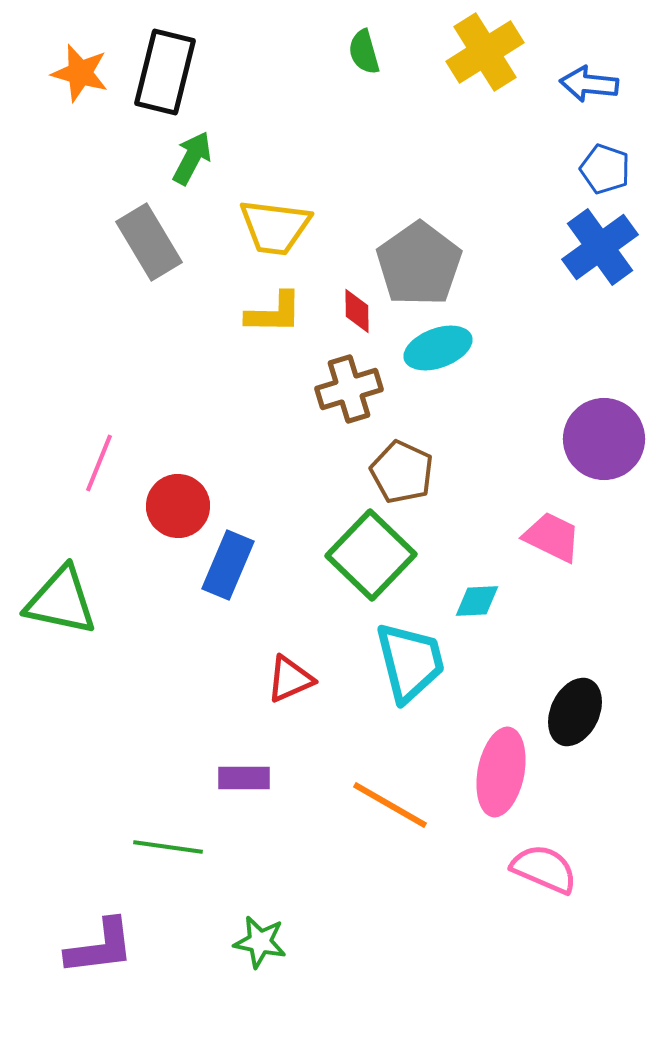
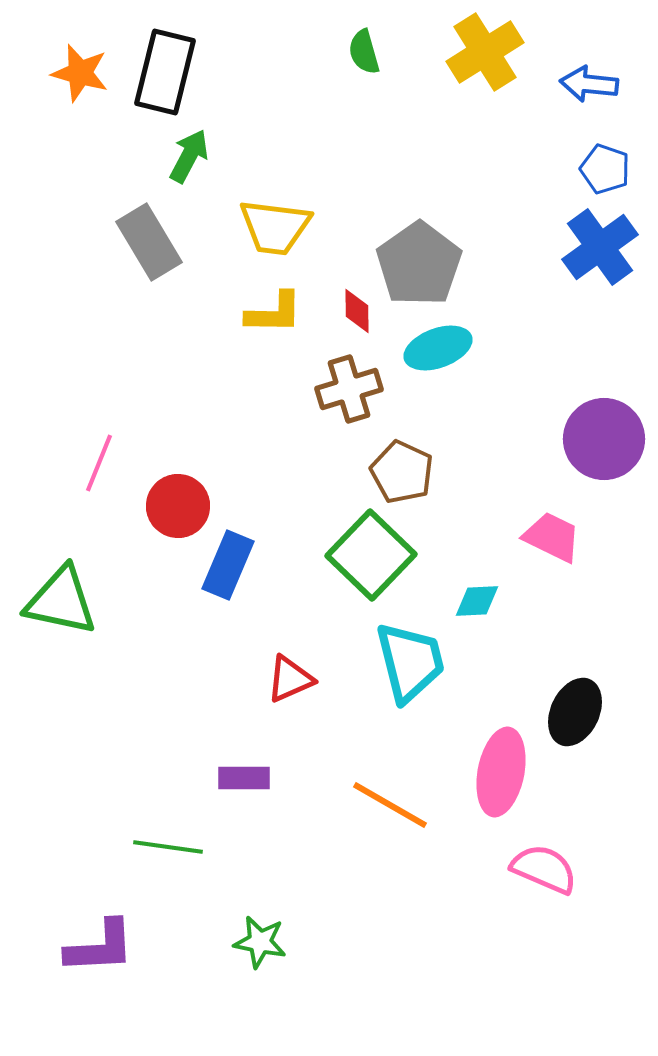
green arrow: moved 3 px left, 2 px up
purple L-shape: rotated 4 degrees clockwise
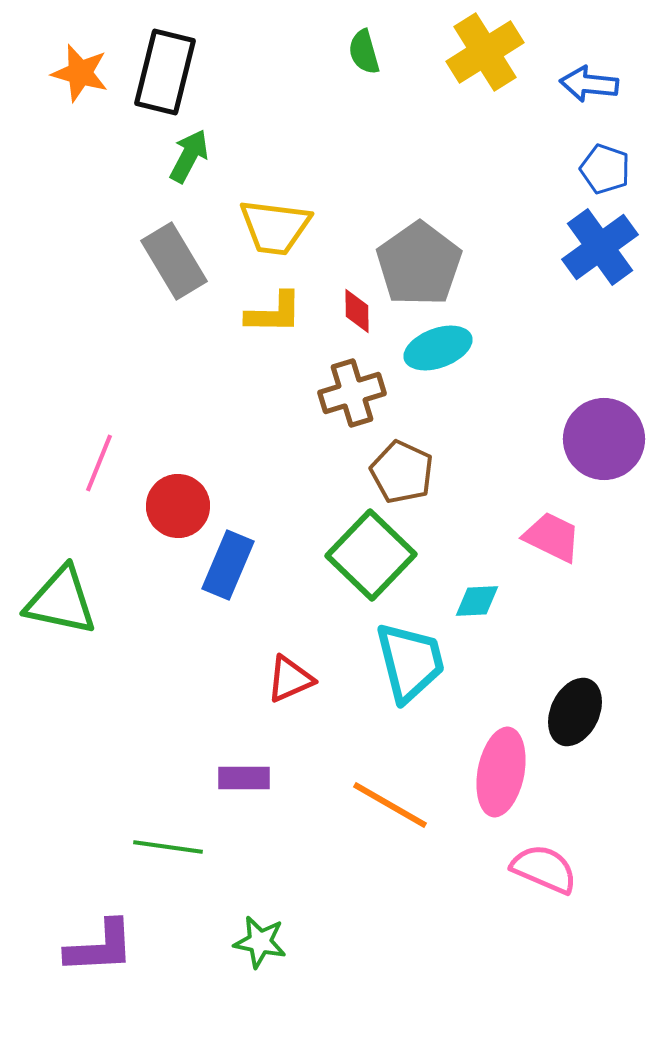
gray rectangle: moved 25 px right, 19 px down
brown cross: moved 3 px right, 4 px down
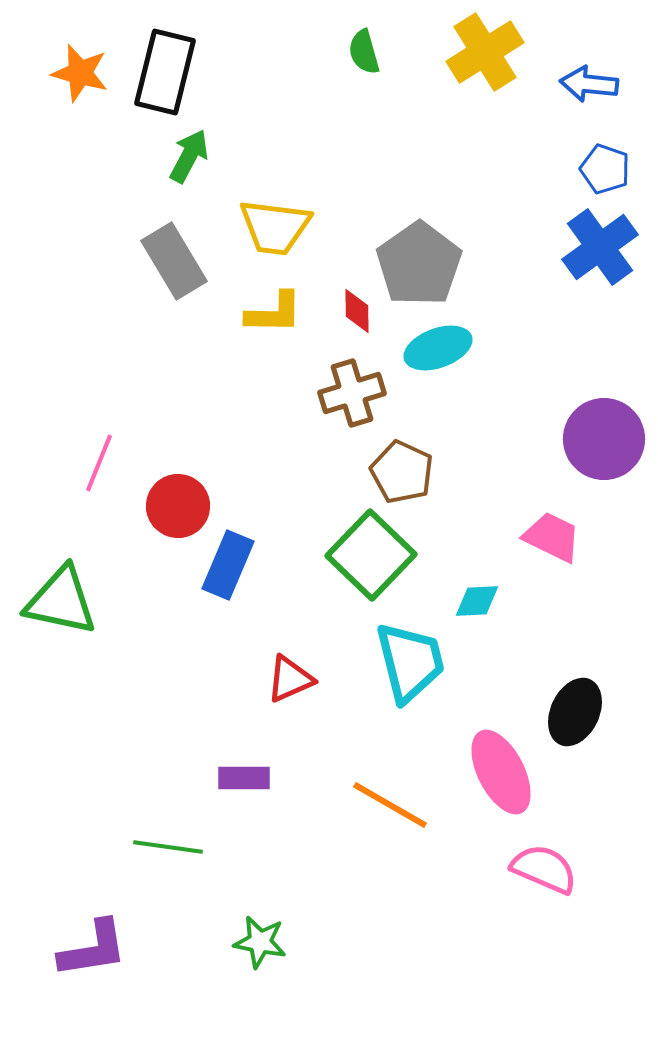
pink ellipse: rotated 38 degrees counterclockwise
purple L-shape: moved 7 px left, 2 px down; rotated 6 degrees counterclockwise
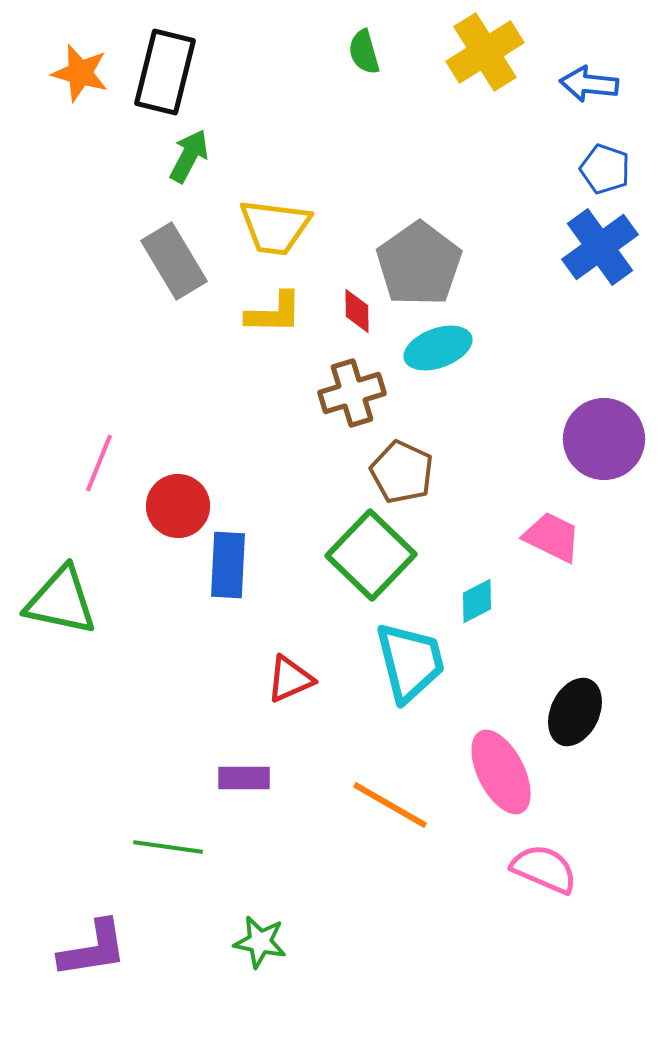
blue rectangle: rotated 20 degrees counterclockwise
cyan diamond: rotated 24 degrees counterclockwise
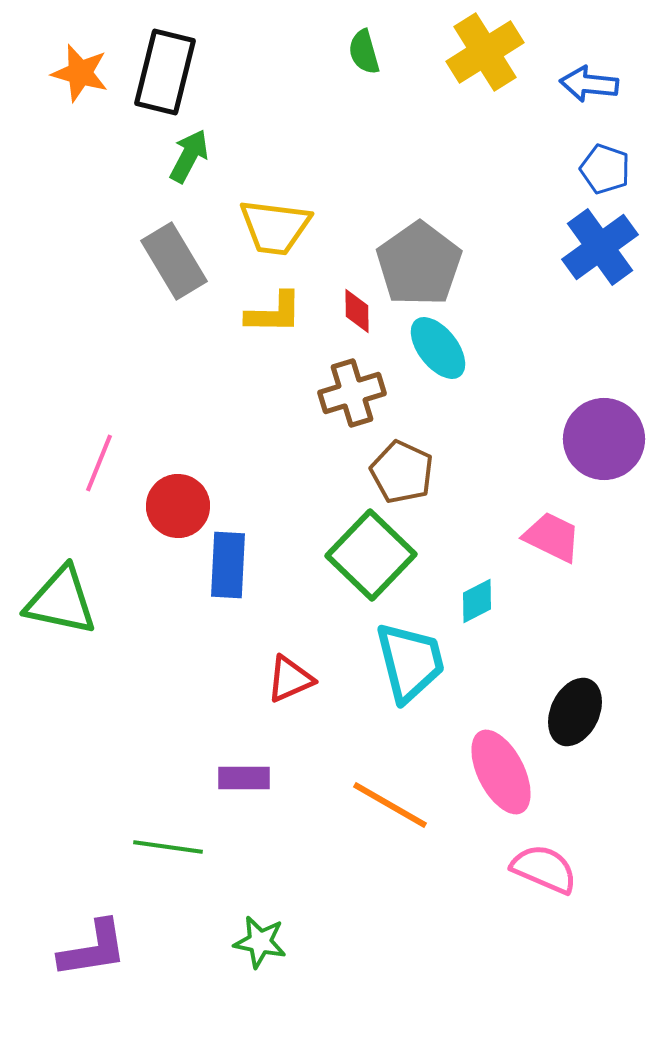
cyan ellipse: rotated 72 degrees clockwise
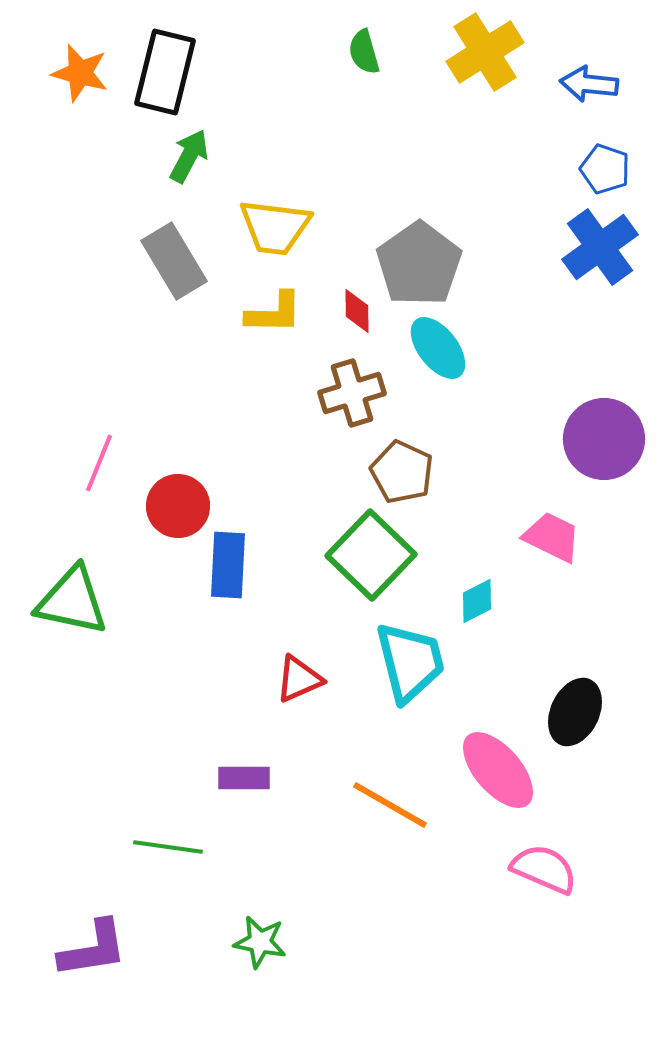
green triangle: moved 11 px right
red triangle: moved 9 px right
pink ellipse: moved 3 px left, 2 px up; rotated 14 degrees counterclockwise
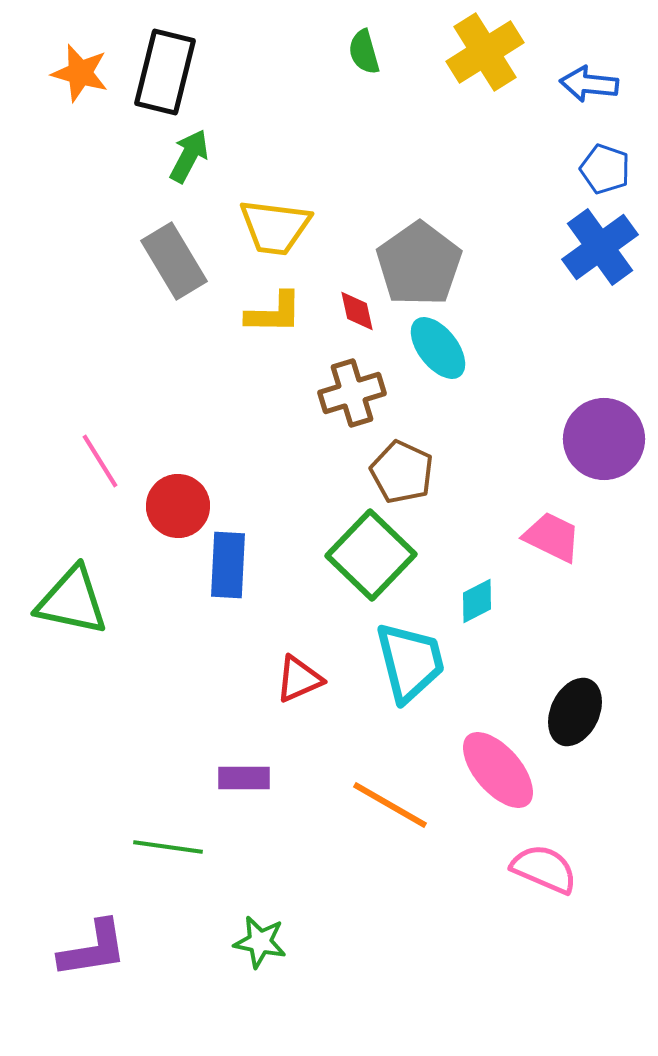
red diamond: rotated 12 degrees counterclockwise
pink line: moved 1 px right, 2 px up; rotated 54 degrees counterclockwise
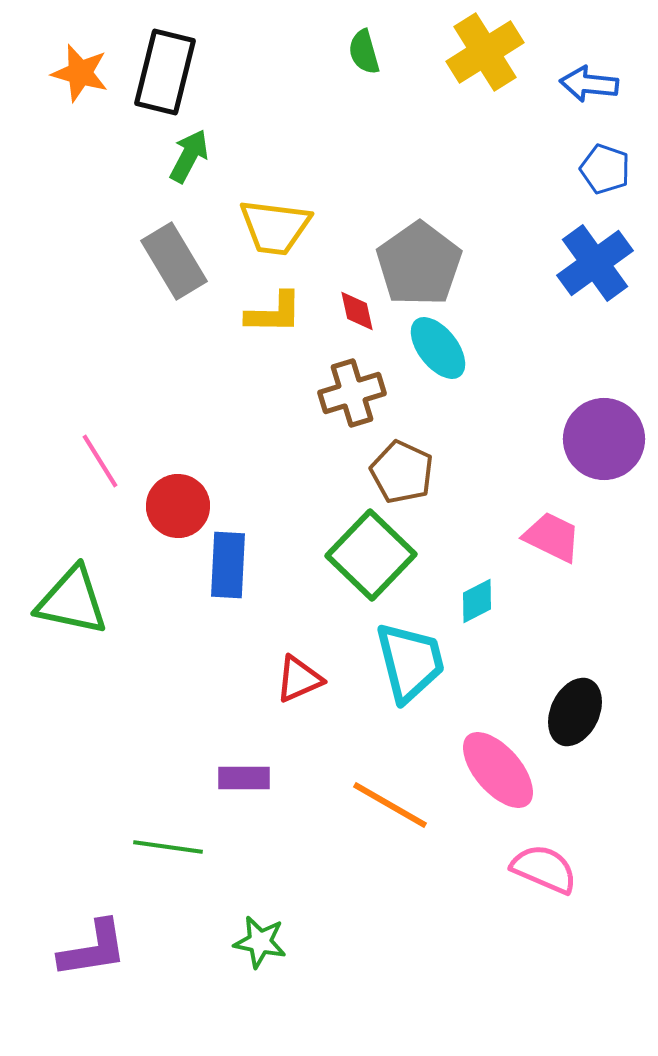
blue cross: moved 5 px left, 16 px down
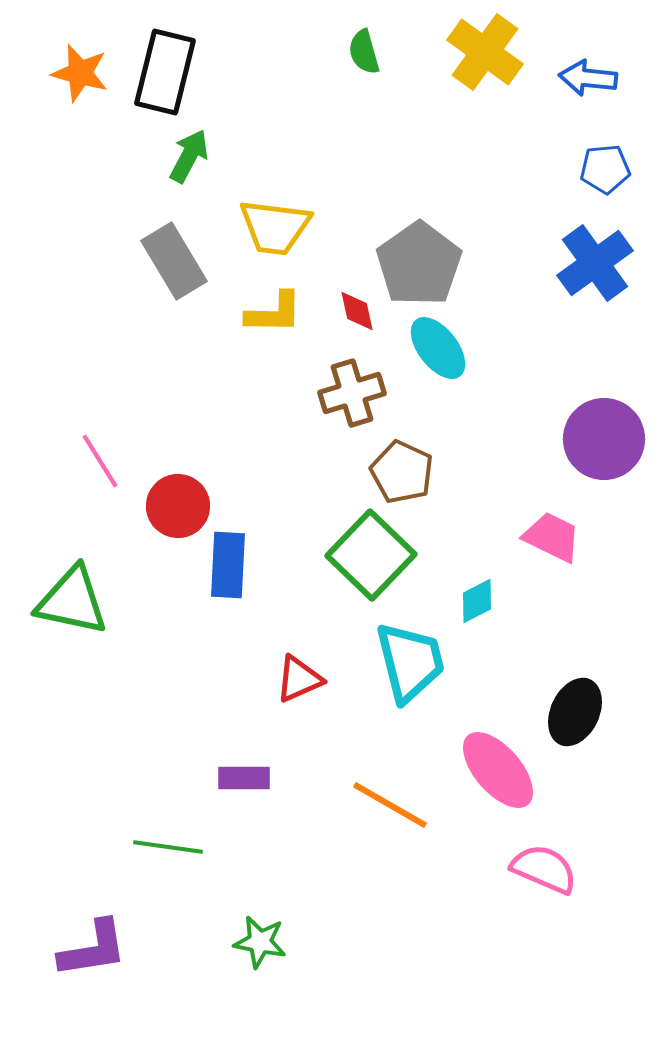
yellow cross: rotated 22 degrees counterclockwise
blue arrow: moved 1 px left, 6 px up
blue pentagon: rotated 24 degrees counterclockwise
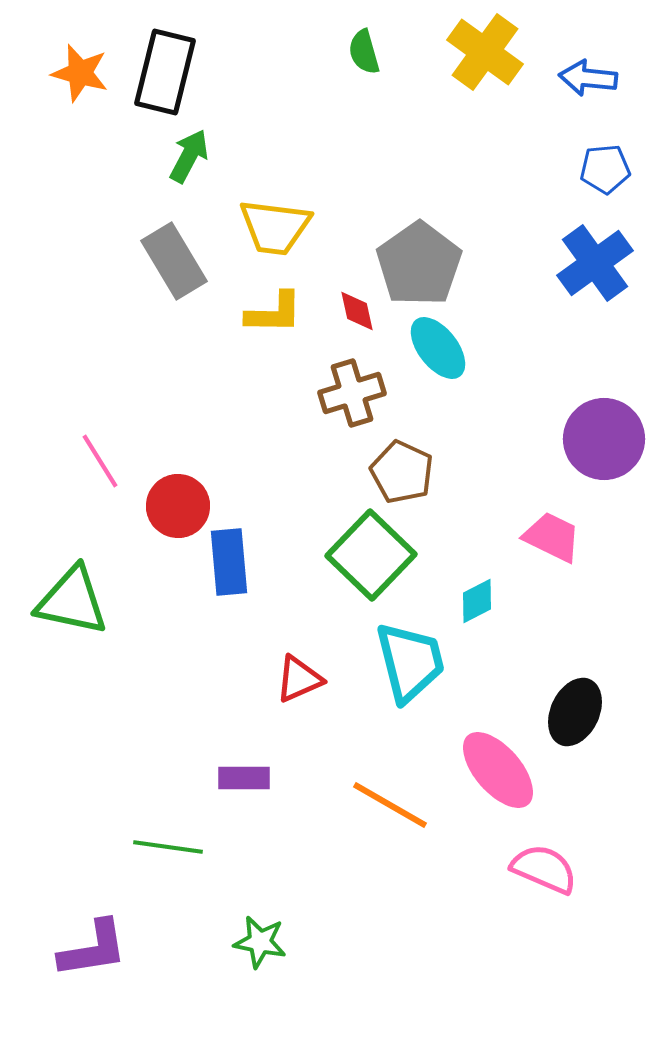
blue rectangle: moved 1 px right, 3 px up; rotated 8 degrees counterclockwise
